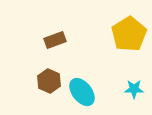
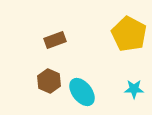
yellow pentagon: rotated 12 degrees counterclockwise
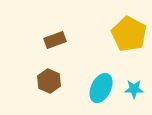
cyan ellipse: moved 19 px right, 4 px up; rotated 64 degrees clockwise
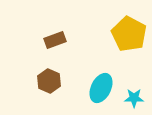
cyan star: moved 9 px down
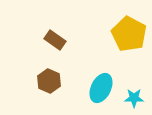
brown rectangle: rotated 55 degrees clockwise
